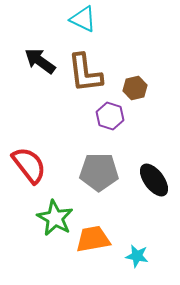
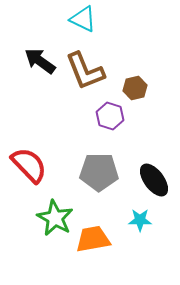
brown L-shape: moved 2 px up; rotated 15 degrees counterclockwise
red semicircle: rotated 6 degrees counterclockwise
cyan star: moved 3 px right, 36 px up; rotated 10 degrees counterclockwise
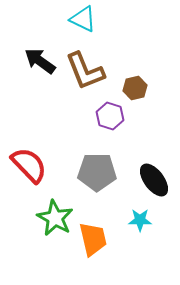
gray pentagon: moved 2 px left
orange trapezoid: rotated 87 degrees clockwise
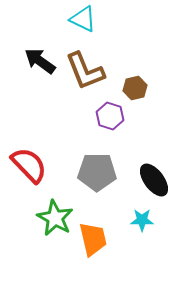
cyan star: moved 2 px right
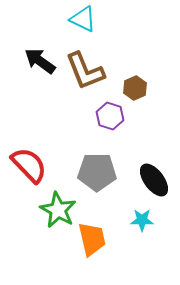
brown hexagon: rotated 10 degrees counterclockwise
green star: moved 3 px right, 8 px up
orange trapezoid: moved 1 px left
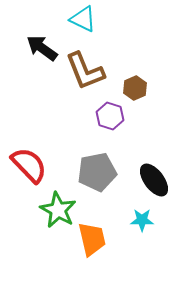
black arrow: moved 2 px right, 13 px up
gray pentagon: rotated 12 degrees counterclockwise
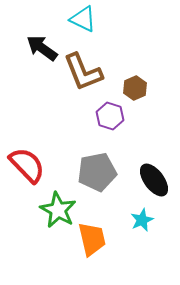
brown L-shape: moved 2 px left, 1 px down
red semicircle: moved 2 px left
cyan star: rotated 25 degrees counterclockwise
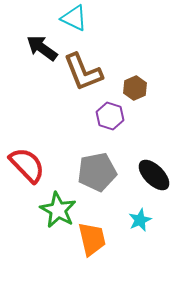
cyan triangle: moved 9 px left, 1 px up
black ellipse: moved 5 px up; rotated 8 degrees counterclockwise
cyan star: moved 2 px left
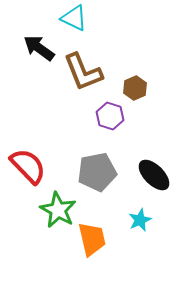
black arrow: moved 3 px left
red semicircle: moved 1 px right, 1 px down
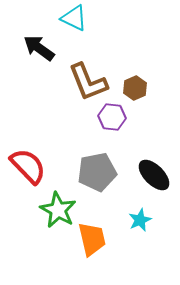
brown L-shape: moved 5 px right, 10 px down
purple hexagon: moved 2 px right, 1 px down; rotated 12 degrees counterclockwise
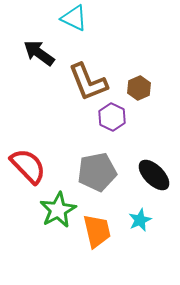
black arrow: moved 5 px down
brown hexagon: moved 4 px right
purple hexagon: rotated 20 degrees clockwise
green star: rotated 15 degrees clockwise
orange trapezoid: moved 5 px right, 8 px up
